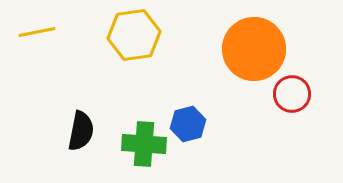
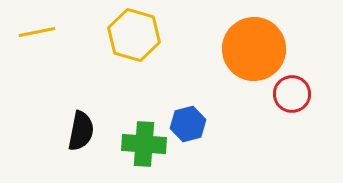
yellow hexagon: rotated 24 degrees clockwise
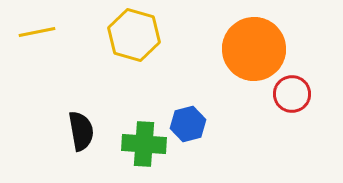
black semicircle: rotated 21 degrees counterclockwise
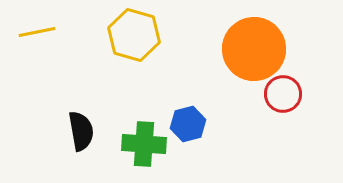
red circle: moved 9 px left
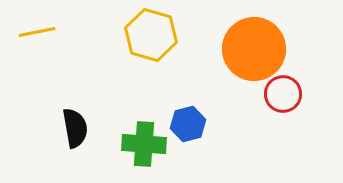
yellow hexagon: moved 17 px right
black semicircle: moved 6 px left, 3 px up
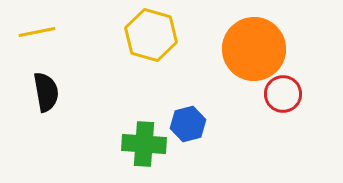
black semicircle: moved 29 px left, 36 px up
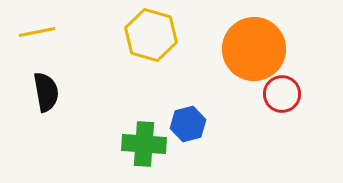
red circle: moved 1 px left
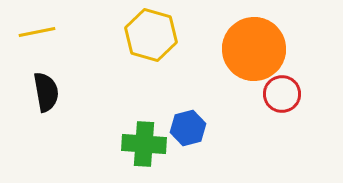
blue hexagon: moved 4 px down
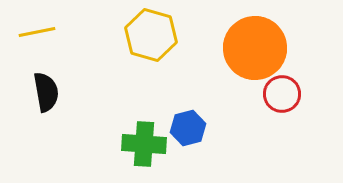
orange circle: moved 1 px right, 1 px up
